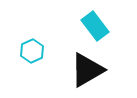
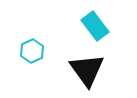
black triangle: rotated 36 degrees counterclockwise
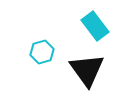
cyan hexagon: moved 10 px right, 1 px down; rotated 10 degrees clockwise
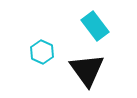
cyan hexagon: rotated 20 degrees counterclockwise
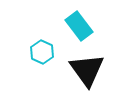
cyan rectangle: moved 16 px left
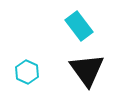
cyan hexagon: moved 15 px left, 20 px down
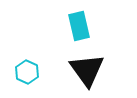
cyan rectangle: rotated 24 degrees clockwise
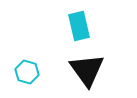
cyan hexagon: rotated 10 degrees counterclockwise
